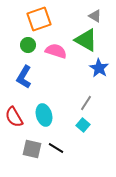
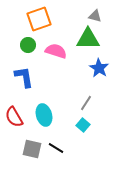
gray triangle: rotated 16 degrees counterclockwise
green triangle: moved 2 px right, 1 px up; rotated 30 degrees counterclockwise
blue L-shape: rotated 140 degrees clockwise
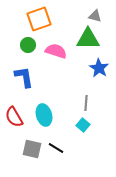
gray line: rotated 28 degrees counterclockwise
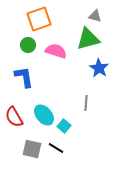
green triangle: rotated 15 degrees counterclockwise
cyan ellipse: rotated 25 degrees counterclockwise
cyan square: moved 19 px left, 1 px down
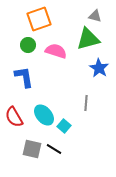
black line: moved 2 px left, 1 px down
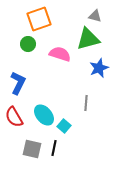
green circle: moved 1 px up
pink semicircle: moved 4 px right, 3 px down
blue star: rotated 18 degrees clockwise
blue L-shape: moved 6 px left, 6 px down; rotated 35 degrees clockwise
black line: moved 1 px up; rotated 70 degrees clockwise
